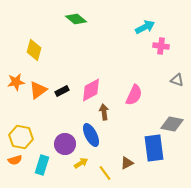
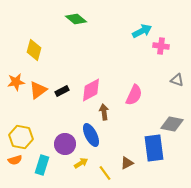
cyan arrow: moved 3 px left, 4 px down
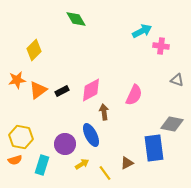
green diamond: rotated 20 degrees clockwise
yellow diamond: rotated 30 degrees clockwise
orange star: moved 1 px right, 2 px up
yellow arrow: moved 1 px right, 1 px down
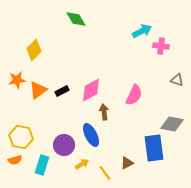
purple circle: moved 1 px left, 1 px down
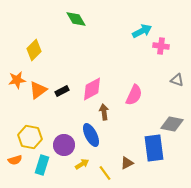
pink diamond: moved 1 px right, 1 px up
yellow hexagon: moved 9 px right
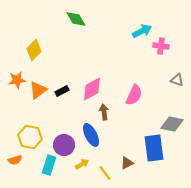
cyan rectangle: moved 7 px right
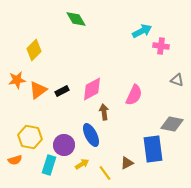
blue rectangle: moved 1 px left, 1 px down
